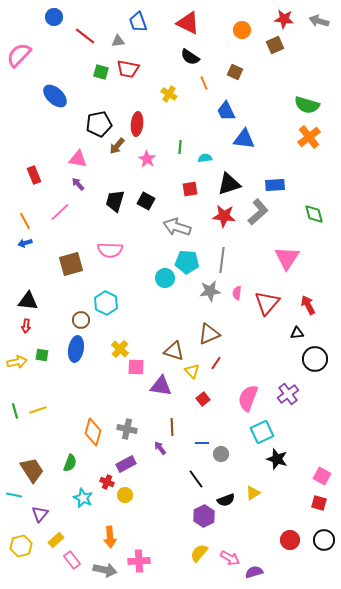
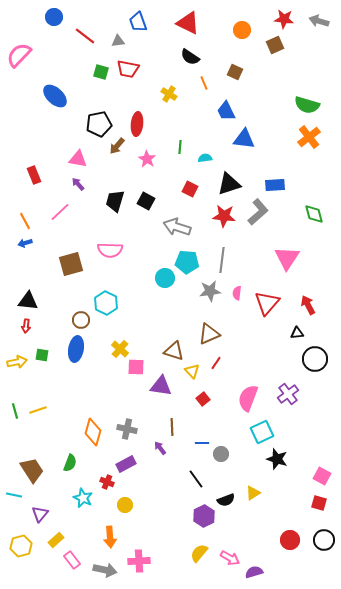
red square at (190, 189): rotated 35 degrees clockwise
yellow circle at (125, 495): moved 10 px down
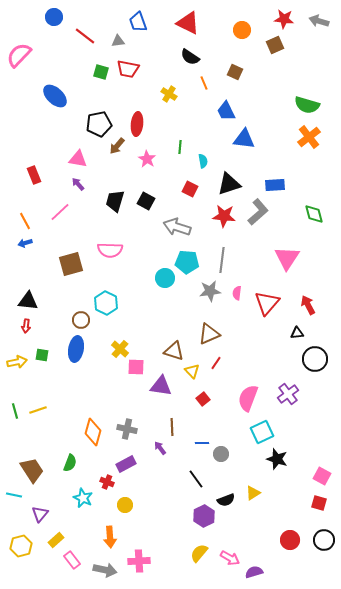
cyan semicircle at (205, 158): moved 2 px left, 3 px down; rotated 88 degrees clockwise
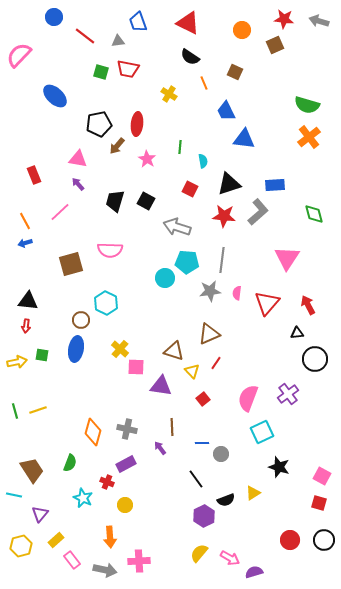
black star at (277, 459): moved 2 px right, 8 px down
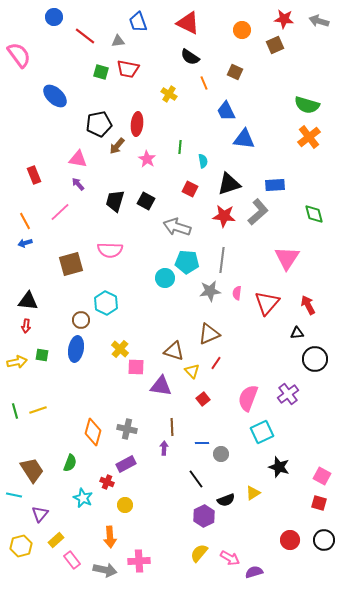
pink semicircle at (19, 55): rotated 100 degrees clockwise
purple arrow at (160, 448): moved 4 px right; rotated 40 degrees clockwise
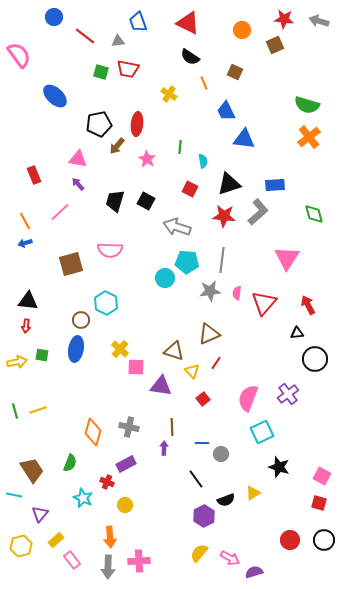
red triangle at (267, 303): moved 3 px left
gray cross at (127, 429): moved 2 px right, 2 px up
gray arrow at (105, 570): moved 3 px right, 3 px up; rotated 80 degrees clockwise
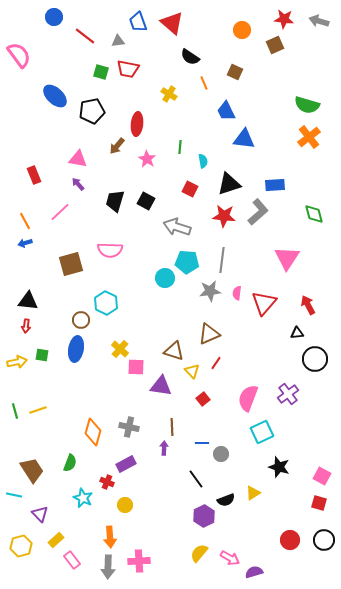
red triangle at (188, 23): moved 16 px left; rotated 15 degrees clockwise
black pentagon at (99, 124): moved 7 px left, 13 px up
purple triangle at (40, 514): rotated 24 degrees counterclockwise
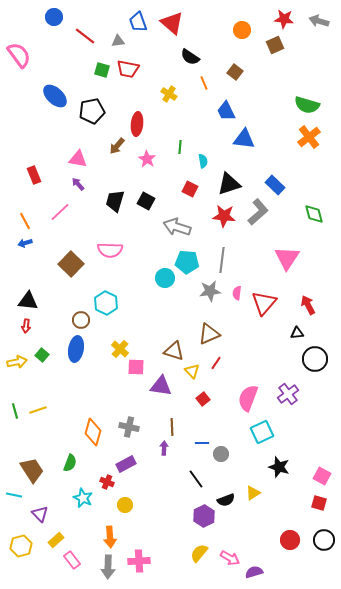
green square at (101, 72): moved 1 px right, 2 px up
brown square at (235, 72): rotated 14 degrees clockwise
blue rectangle at (275, 185): rotated 48 degrees clockwise
brown square at (71, 264): rotated 30 degrees counterclockwise
green square at (42, 355): rotated 32 degrees clockwise
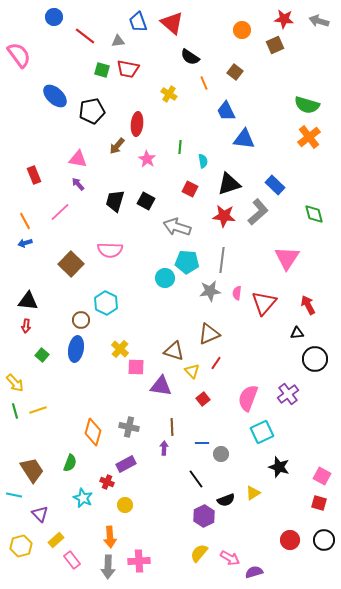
yellow arrow at (17, 362): moved 2 px left, 21 px down; rotated 60 degrees clockwise
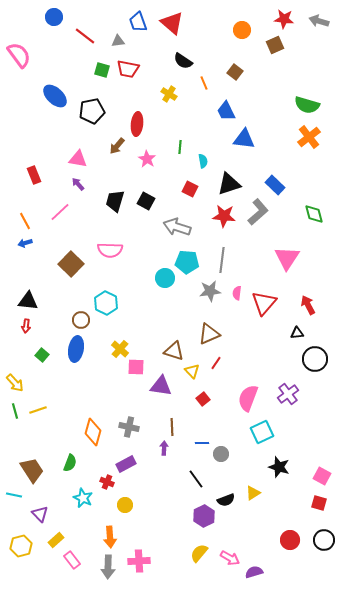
black semicircle at (190, 57): moved 7 px left, 4 px down
